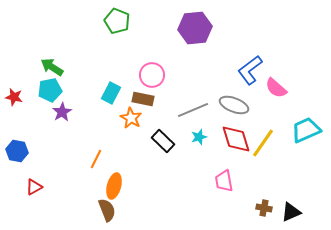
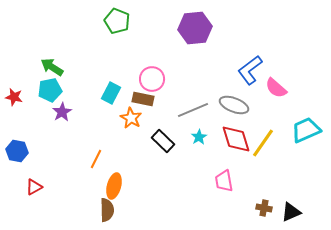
pink circle: moved 4 px down
cyan star: rotated 14 degrees counterclockwise
brown semicircle: rotated 20 degrees clockwise
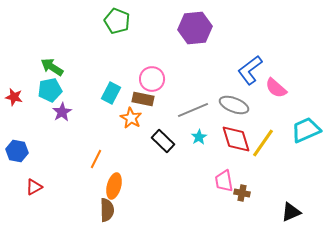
brown cross: moved 22 px left, 15 px up
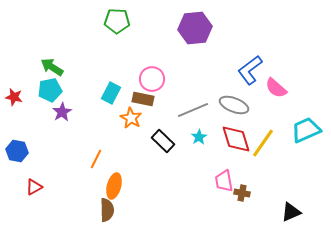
green pentagon: rotated 20 degrees counterclockwise
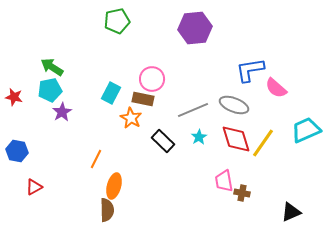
green pentagon: rotated 15 degrees counterclockwise
blue L-shape: rotated 28 degrees clockwise
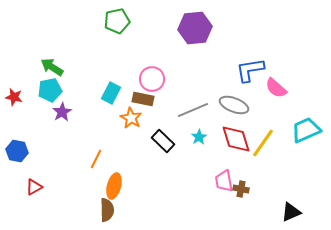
brown cross: moved 1 px left, 4 px up
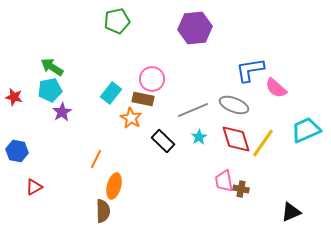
cyan rectangle: rotated 10 degrees clockwise
brown semicircle: moved 4 px left, 1 px down
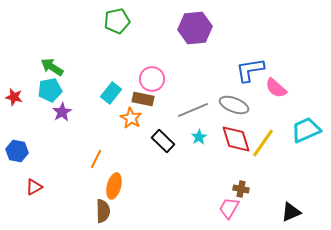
pink trapezoid: moved 5 px right, 27 px down; rotated 40 degrees clockwise
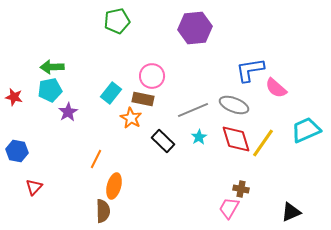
green arrow: rotated 35 degrees counterclockwise
pink circle: moved 3 px up
purple star: moved 6 px right
red triangle: rotated 18 degrees counterclockwise
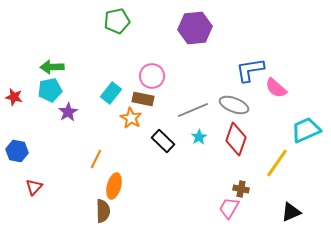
red diamond: rotated 36 degrees clockwise
yellow line: moved 14 px right, 20 px down
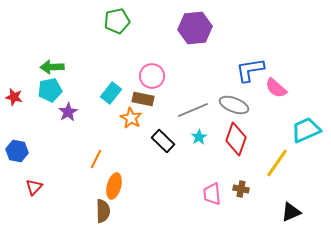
pink trapezoid: moved 17 px left, 14 px up; rotated 35 degrees counterclockwise
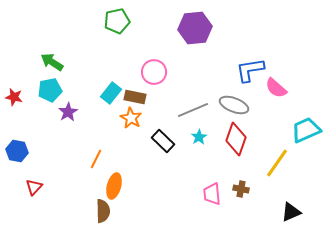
green arrow: moved 5 px up; rotated 35 degrees clockwise
pink circle: moved 2 px right, 4 px up
brown rectangle: moved 8 px left, 2 px up
